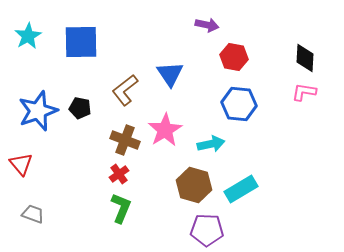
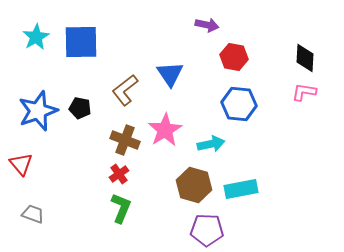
cyan star: moved 8 px right, 1 px down
cyan rectangle: rotated 20 degrees clockwise
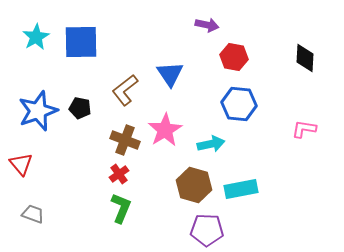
pink L-shape: moved 37 px down
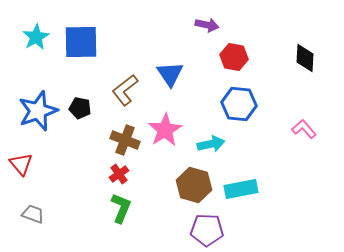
pink L-shape: rotated 40 degrees clockwise
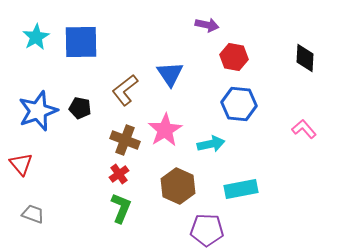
brown hexagon: moved 16 px left, 1 px down; rotated 8 degrees clockwise
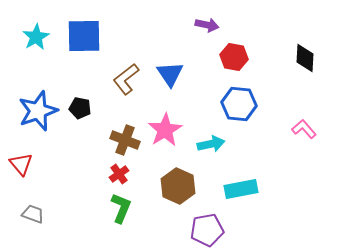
blue square: moved 3 px right, 6 px up
brown L-shape: moved 1 px right, 11 px up
purple pentagon: rotated 12 degrees counterclockwise
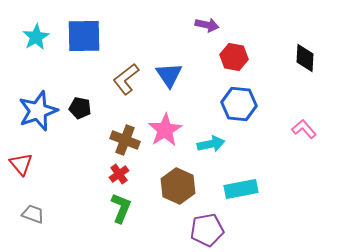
blue triangle: moved 1 px left, 1 px down
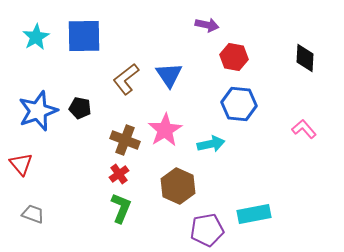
cyan rectangle: moved 13 px right, 25 px down
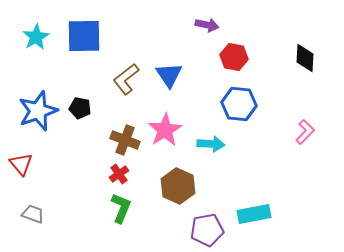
pink L-shape: moved 1 px right, 3 px down; rotated 85 degrees clockwise
cyan arrow: rotated 16 degrees clockwise
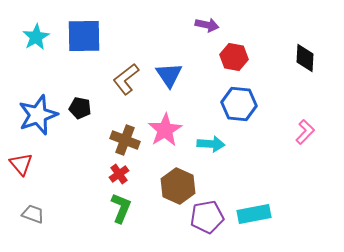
blue star: moved 4 px down
purple pentagon: moved 13 px up
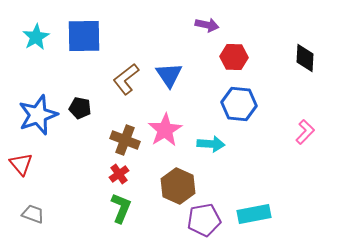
red hexagon: rotated 8 degrees counterclockwise
purple pentagon: moved 3 px left, 3 px down
